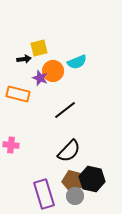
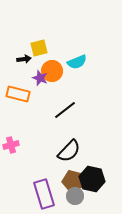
orange circle: moved 1 px left
pink cross: rotated 21 degrees counterclockwise
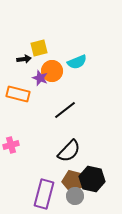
purple rectangle: rotated 32 degrees clockwise
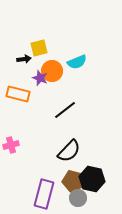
gray circle: moved 3 px right, 2 px down
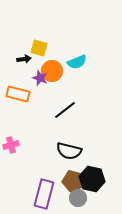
yellow square: rotated 30 degrees clockwise
black semicircle: rotated 60 degrees clockwise
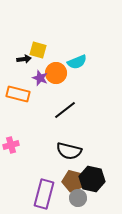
yellow square: moved 1 px left, 2 px down
orange circle: moved 4 px right, 2 px down
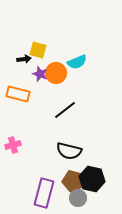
purple star: moved 4 px up
pink cross: moved 2 px right
purple rectangle: moved 1 px up
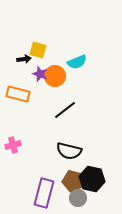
orange circle: moved 1 px left, 3 px down
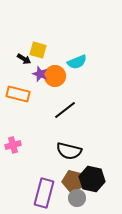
black arrow: rotated 40 degrees clockwise
gray circle: moved 1 px left
